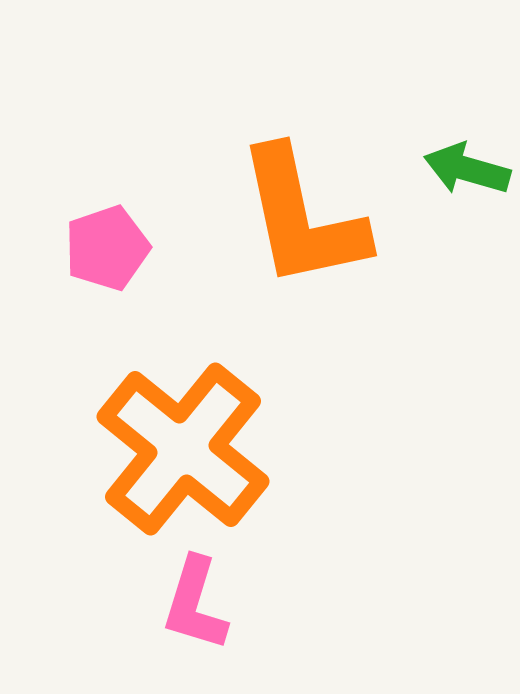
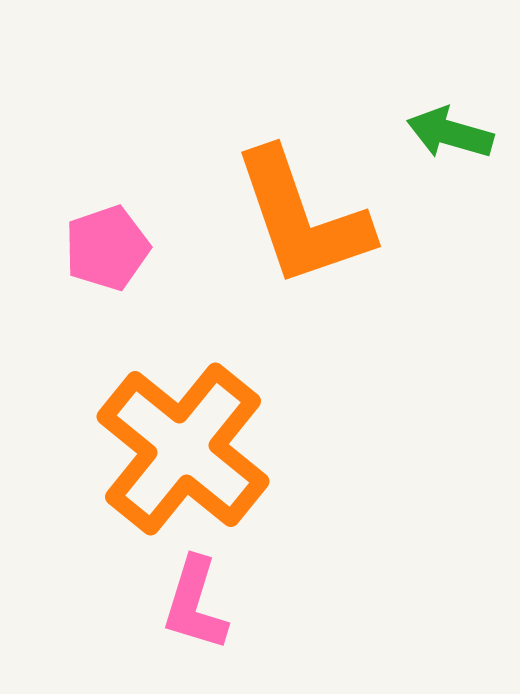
green arrow: moved 17 px left, 36 px up
orange L-shape: rotated 7 degrees counterclockwise
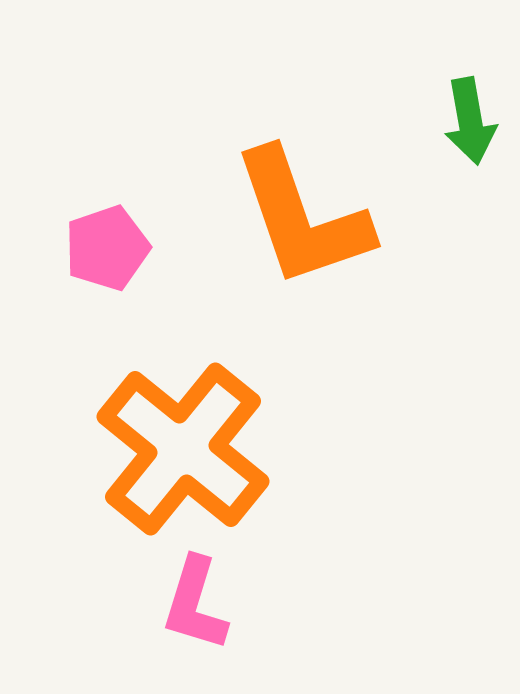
green arrow: moved 20 px right, 12 px up; rotated 116 degrees counterclockwise
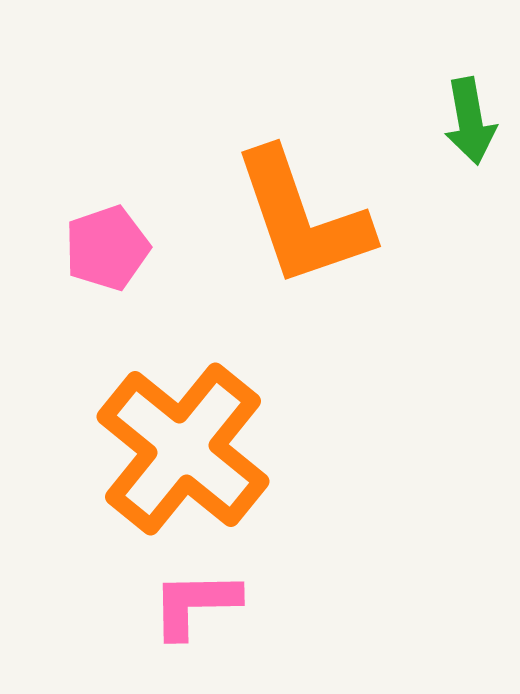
pink L-shape: rotated 72 degrees clockwise
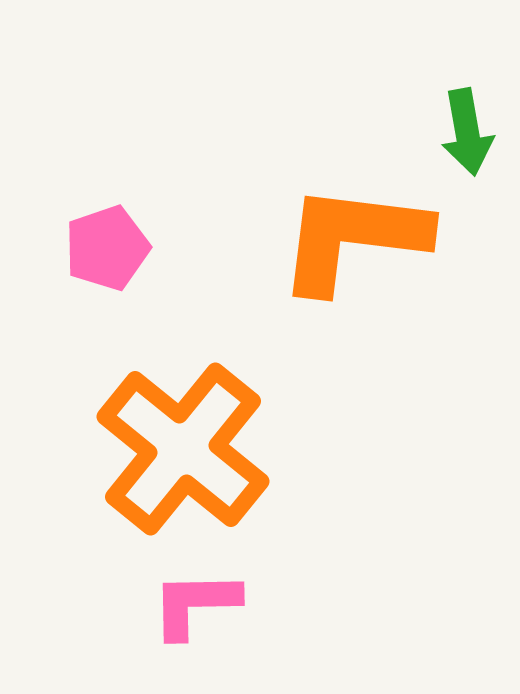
green arrow: moved 3 px left, 11 px down
orange L-shape: moved 51 px right, 20 px down; rotated 116 degrees clockwise
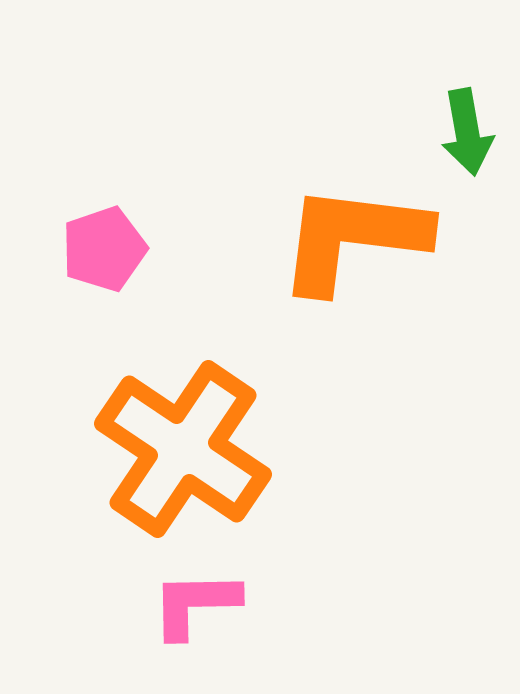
pink pentagon: moved 3 px left, 1 px down
orange cross: rotated 5 degrees counterclockwise
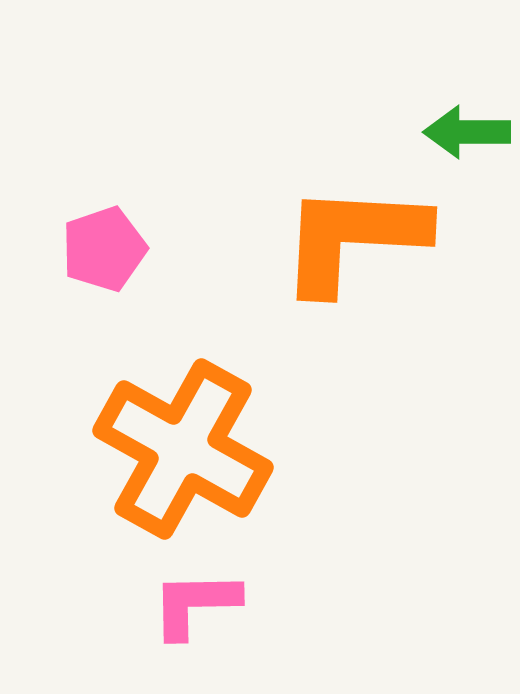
green arrow: rotated 100 degrees clockwise
orange L-shape: rotated 4 degrees counterclockwise
orange cross: rotated 5 degrees counterclockwise
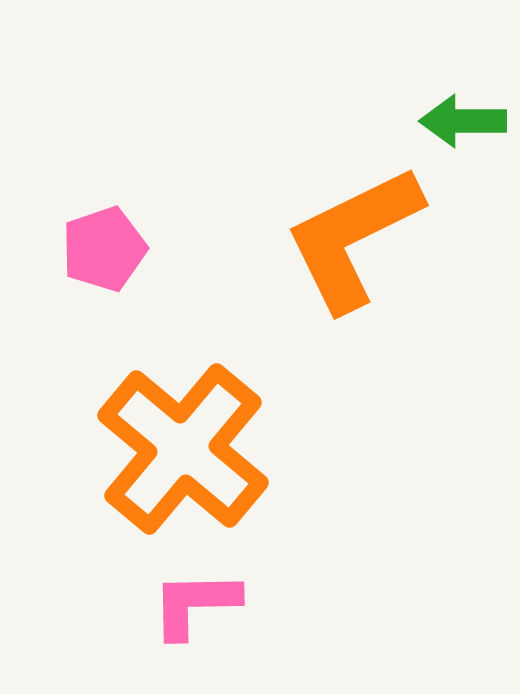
green arrow: moved 4 px left, 11 px up
orange L-shape: rotated 29 degrees counterclockwise
orange cross: rotated 11 degrees clockwise
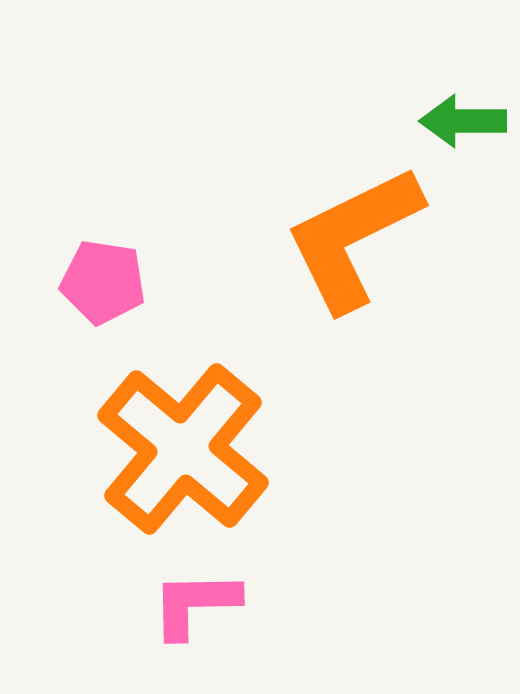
pink pentagon: moved 1 px left, 33 px down; rotated 28 degrees clockwise
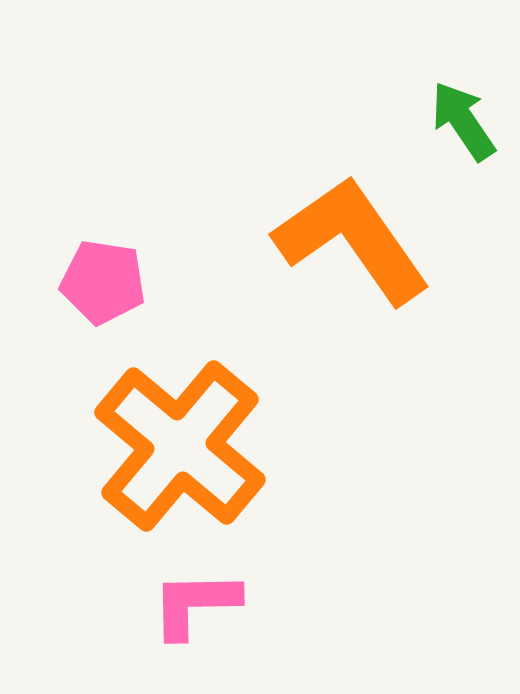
green arrow: rotated 56 degrees clockwise
orange L-shape: moved 1 px left, 2 px down; rotated 81 degrees clockwise
orange cross: moved 3 px left, 3 px up
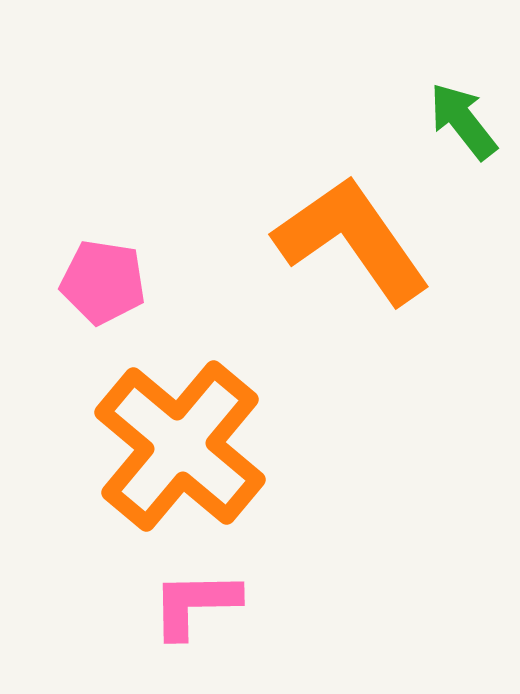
green arrow: rotated 4 degrees counterclockwise
